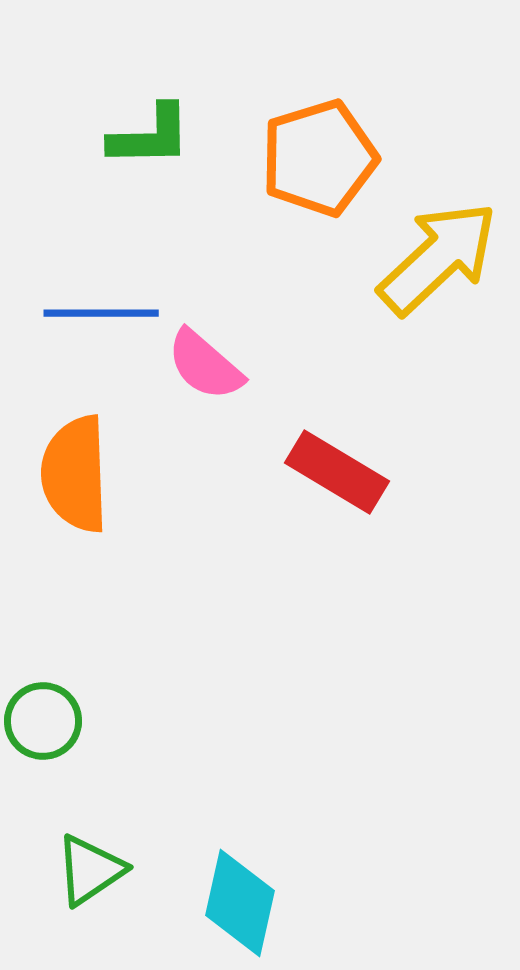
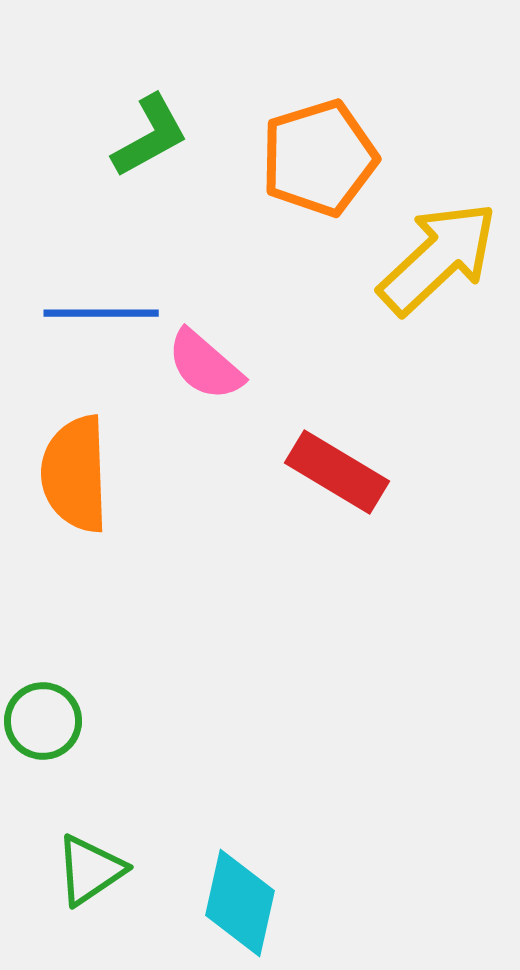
green L-shape: rotated 28 degrees counterclockwise
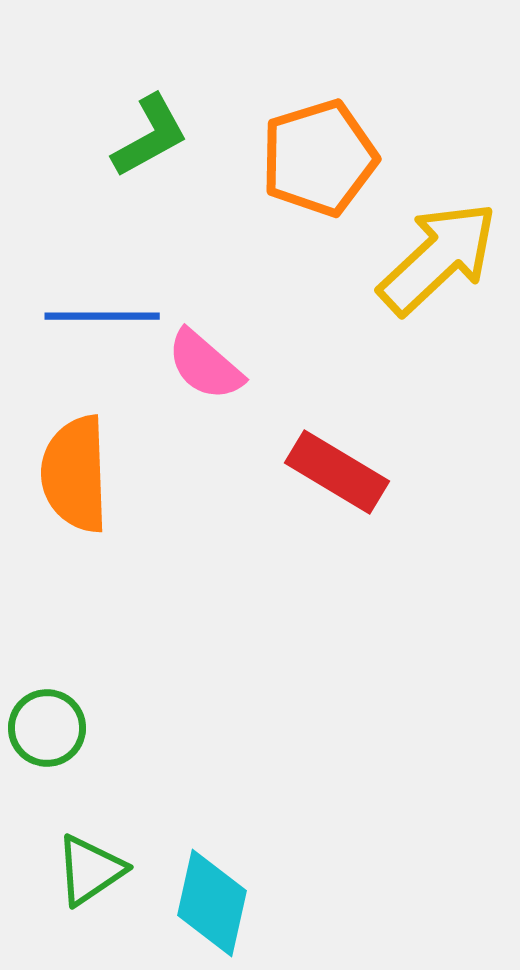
blue line: moved 1 px right, 3 px down
green circle: moved 4 px right, 7 px down
cyan diamond: moved 28 px left
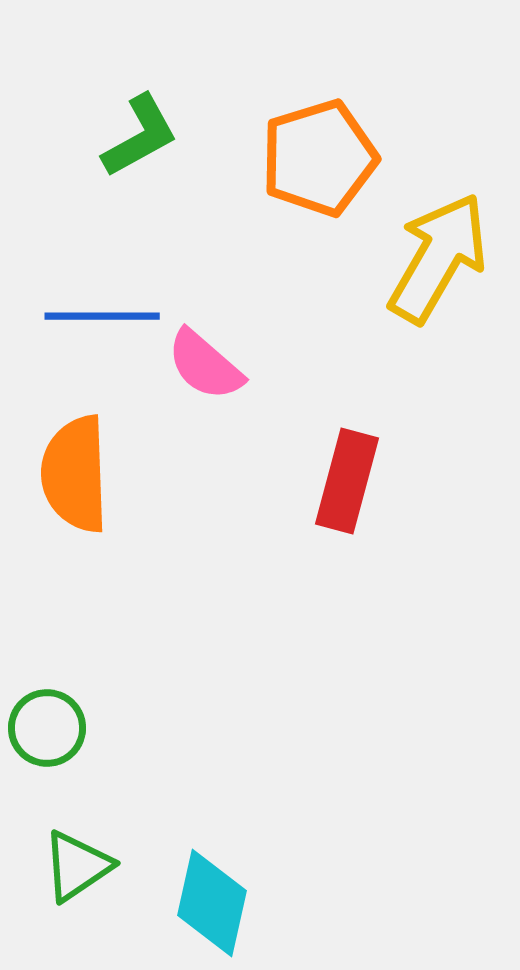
green L-shape: moved 10 px left
yellow arrow: rotated 17 degrees counterclockwise
red rectangle: moved 10 px right, 9 px down; rotated 74 degrees clockwise
green triangle: moved 13 px left, 4 px up
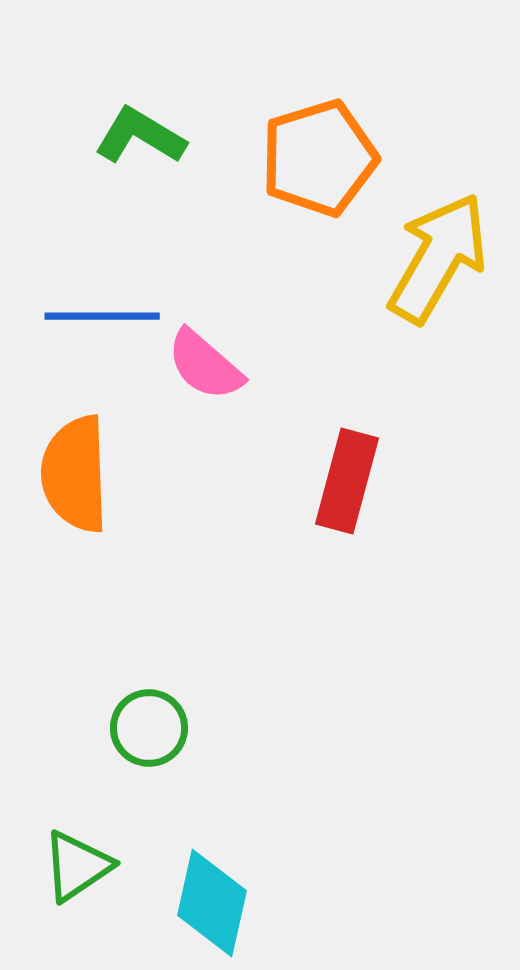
green L-shape: rotated 120 degrees counterclockwise
green circle: moved 102 px right
